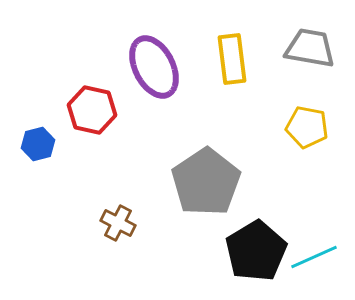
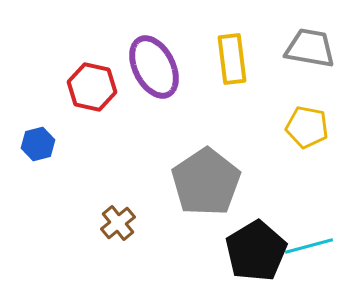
red hexagon: moved 23 px up
brown cross: rotated 24 degrees clockwise
cyan line: moved 5 px left, 11 px up; rotated 9 degrees clockwise
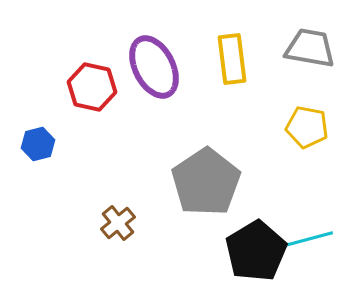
cyan line: moved 7 px up
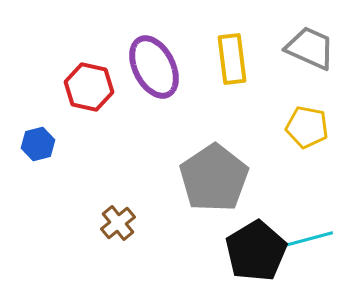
gray trapezoid: rotated 14 degrees clockwise
red hexagon: moved 3 px left
gray pentagon: moved 8 px right, 4 px up
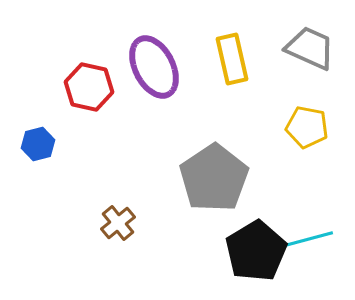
yellow rectangle: rotated 6 degrees counterclockwise
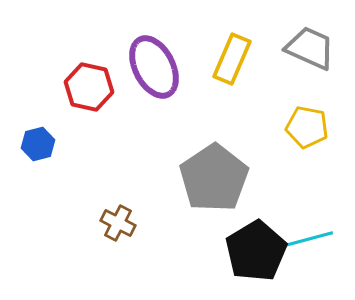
yellow rectangle: rotated 36 degrees clockwise
brown cross: rotated 24 degrees counterclockwise
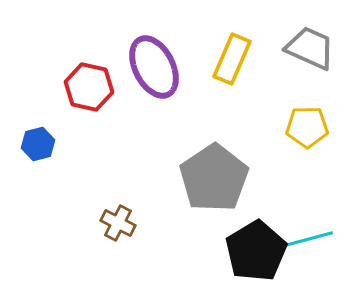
yellow pentagon: rotated 12 degrees counterclockwise
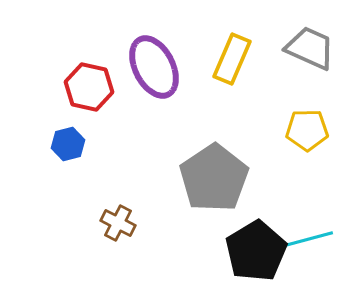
yellow pentagon: moved 3 px down
blue hexagon: moved 30 px right
